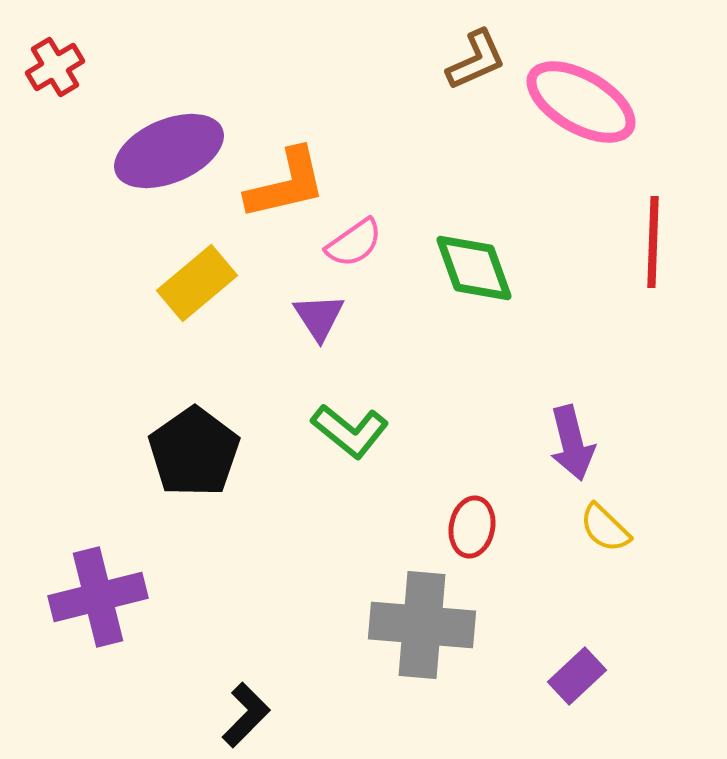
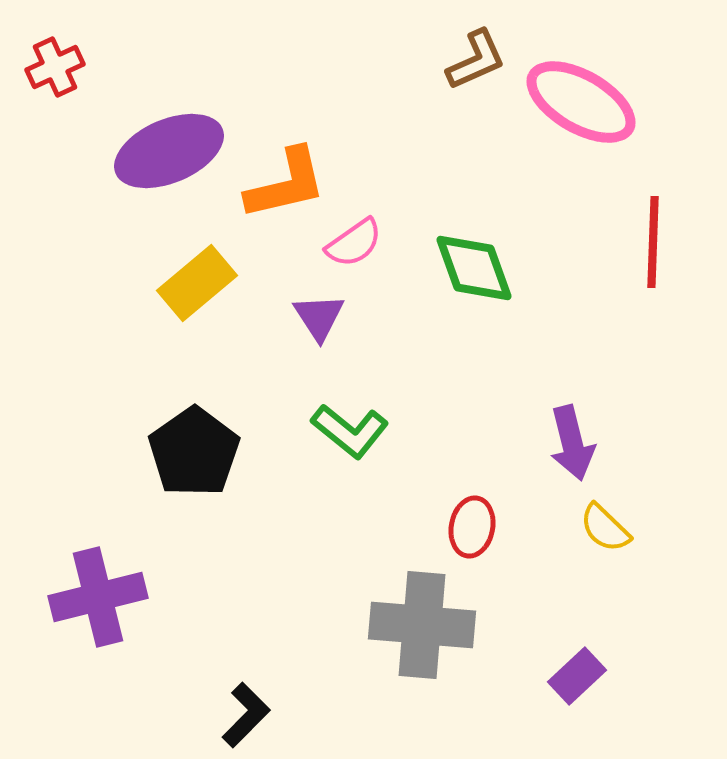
red cross: rotated 6 degrees clockwise
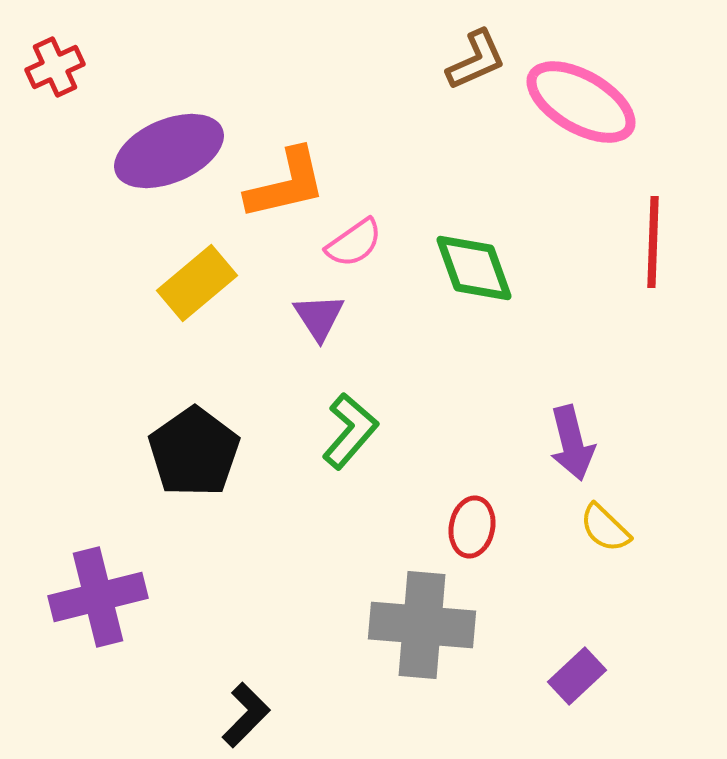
green L-shape: rotated 88 degrees counterclockwise
